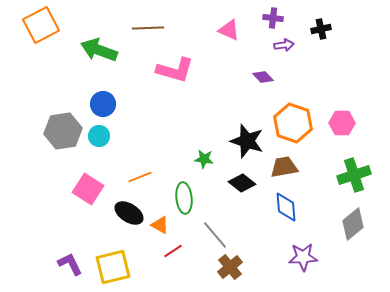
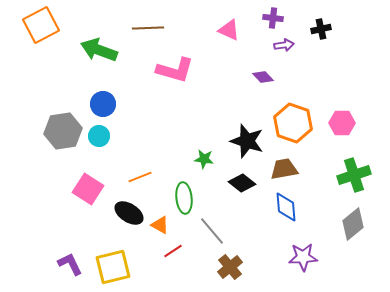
brown trapezoid: moved 2 px down
gray line: moved 3 px left, 4 px up
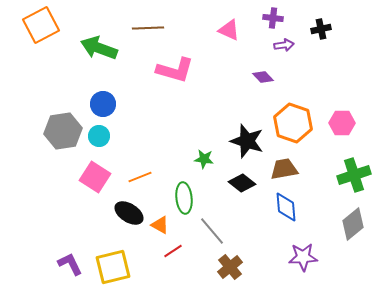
green arrow: moved 2 px up
pink square: moved 7 px right, 12 px up
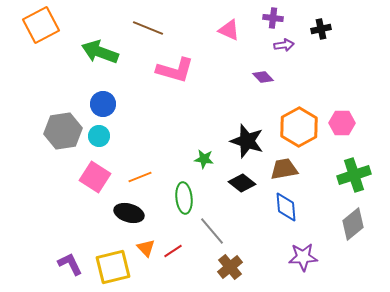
brown line: rotated 24 degrees clockwise
green arrow: moved 1 px right, 4 px down
orange hexagon: moved 6 px right, 4 px down; rotated 12 degrees clockwise
black ellipse: rotated 16 degrees counterclockwise
orange triangle: moved 14 px left, 23 px down; rotated 18 degrees clockwise
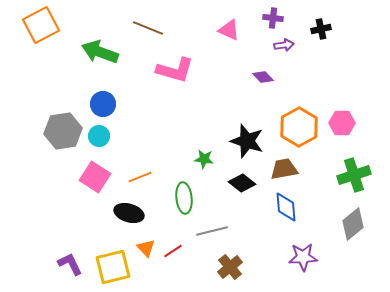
gray line: rotated 64 degrees counterclockwise
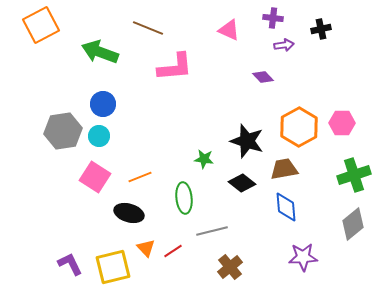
pink L-shape: moved 3 px up; rotated 21 degrees counterclockwise
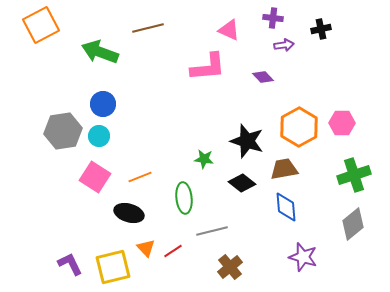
brown line: rotated 36 degrees counterclockwise
pink L-shape: moved 33 px right
purple star: rotated 20 degrees clockwise
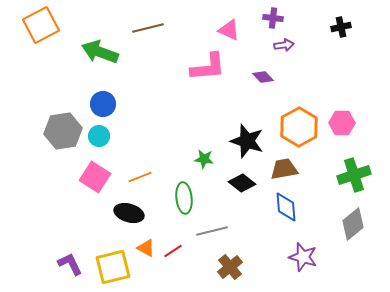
black cross: moved 20 px right, 2 px up
orange triangle: rotated 18 degrees counterclockwise
